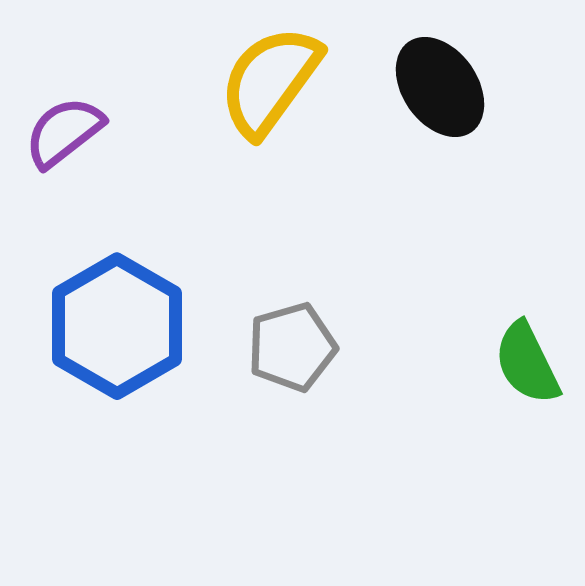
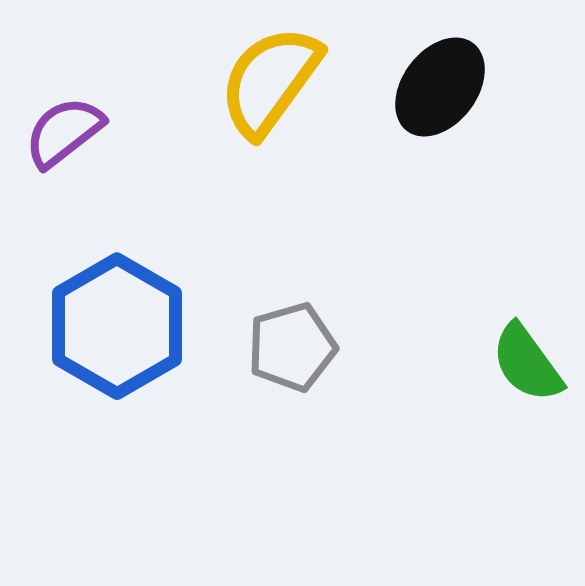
black ellipse: rotated 72 degrees clockwise
green semicircle: rotated 10 degrees counterclockwise
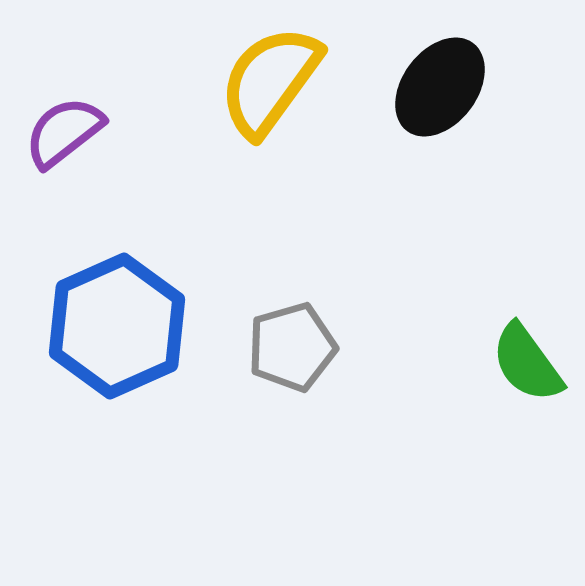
blue hexagon: rotated 6 degrees clockwise
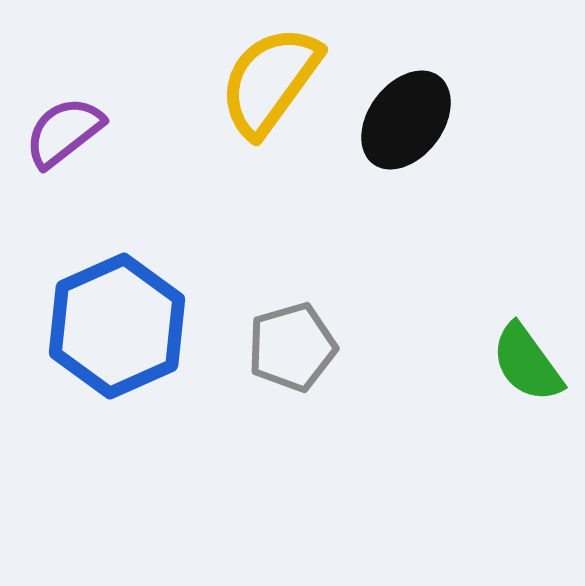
black ellipse: moved 34 px left, 33 px down
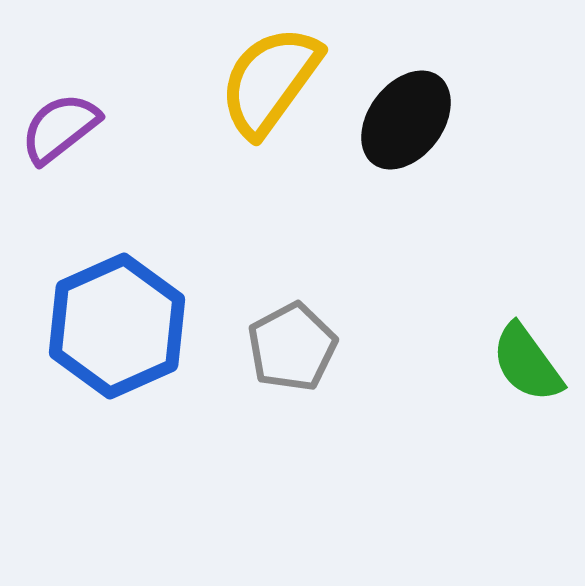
purple semicircle: moved 4 px left, 4 px up
gray pentagon: rotated 12 degrees counterclockwise
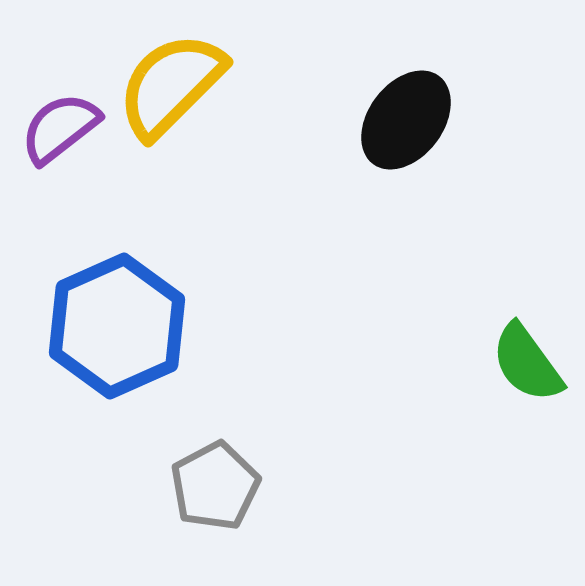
yellow semicircle: moved 99 px left, 4 px down; rotated 9 degrees clockwise
gray pentagon: moved 77 px left, 139 px down
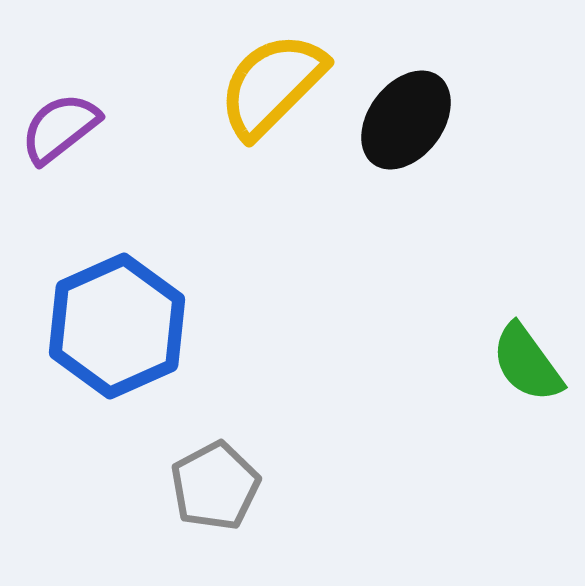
yellow semicircle: moved 101 px right
